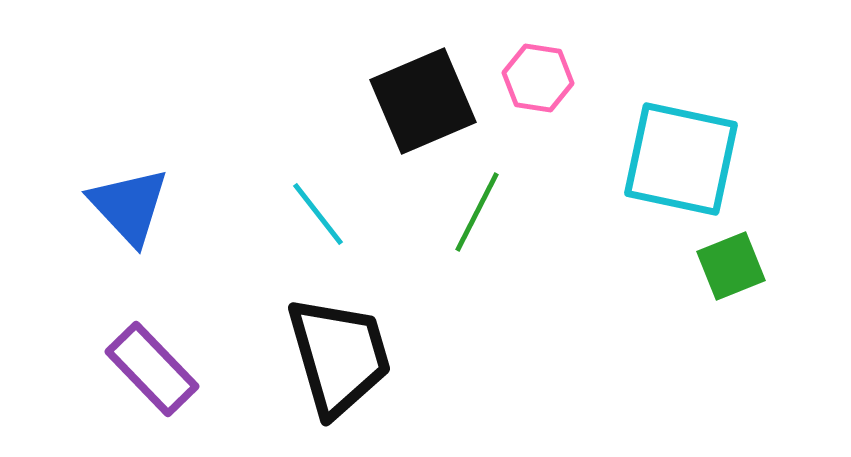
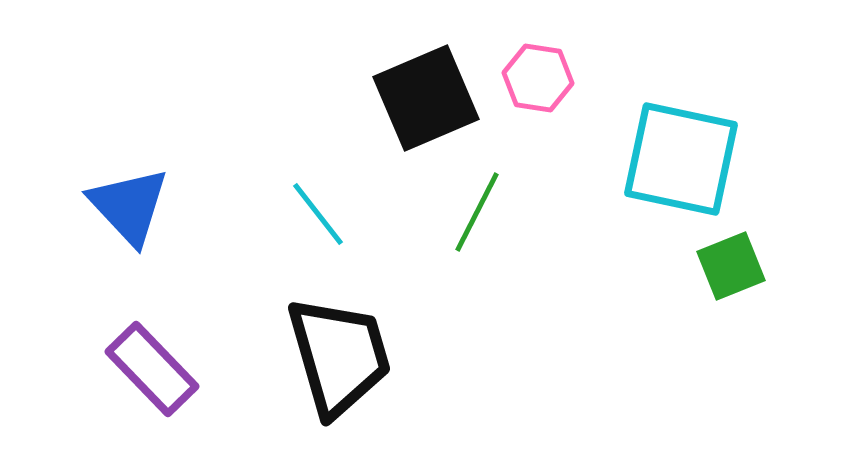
black square: moved 3 px right, 3 px up
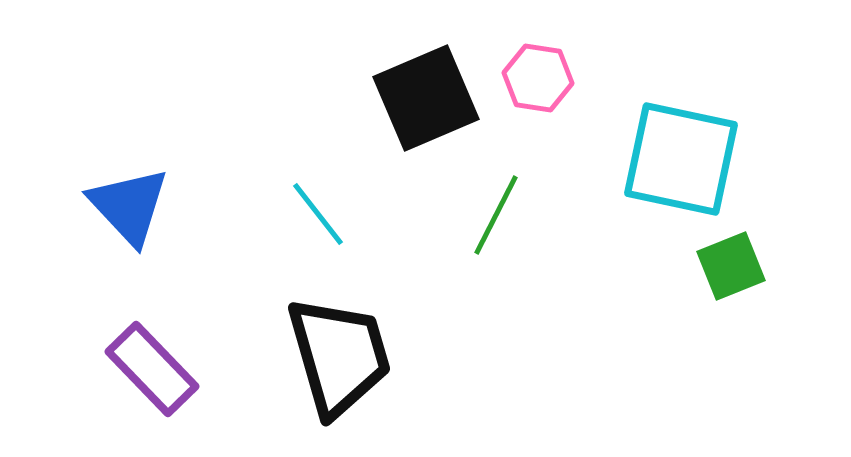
green line: moved 19 px right, 3 px down
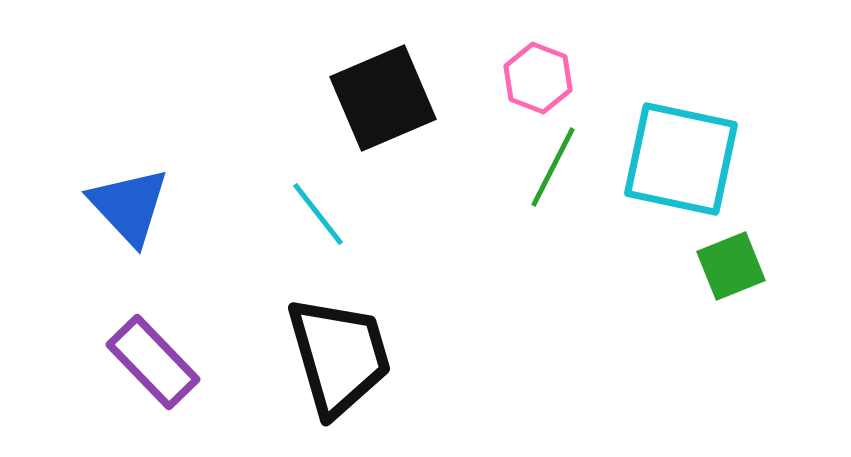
pink hexagon: rotated 12 degrees clockwise
black square: moved 43 px left
green line: moved 57 px right, 48 px up
purple rectangle: moved 1 px right, 7 px up
